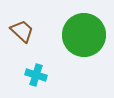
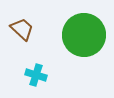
brown trapezoid: moved 2 px up
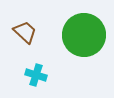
brown trapezoid: moved 3 px right, 3 px down
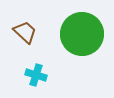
green circle: moved 2 px left, 1 px up
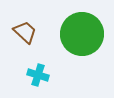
cyan cross: moved 2 px right
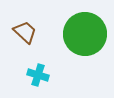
green circle: moved 3 px right
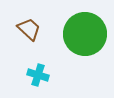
brown trapezoid: moved 4 px right, 3 px up
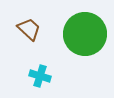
cyan cross: moved 2 px right, 1 px down
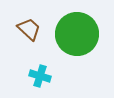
green circle: moved 8 px left
